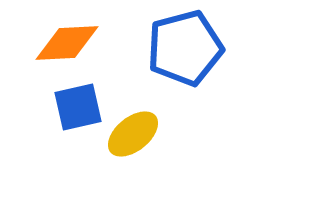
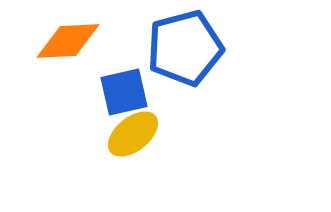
orange diamond: moved 1 px right, 2 px up
blue square: moved 46 px right, 15 px up
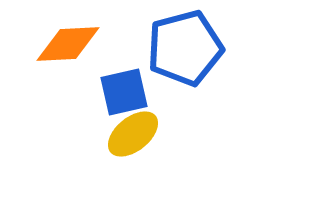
orange diamond: moved 3 px down
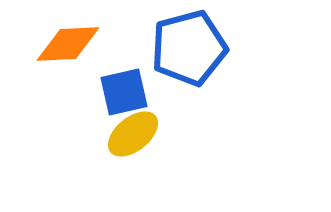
blue pentagon: moved 4 px right
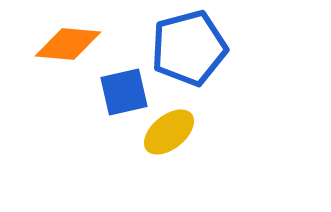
orange diamond: rotated 8 degrees clockwise
yellow ellipse: moved 36 px right, 2 px up
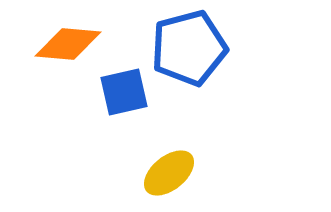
yellow ellipse: moved 41 px down
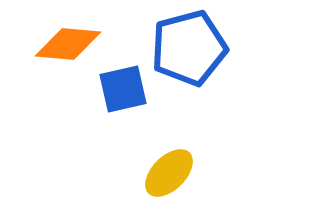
blue square: moved 1 px left, 3 px up
yellow ellipse: rotated 6 degrees counterclockwise
